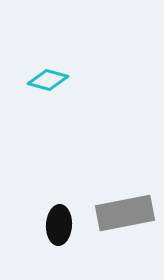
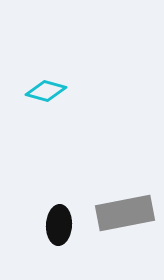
cyan diamond: moved 2 px left, 11 px down
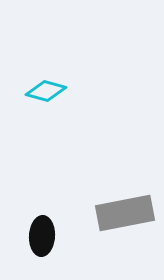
black ellipse: moved 17 px left, 11 px down
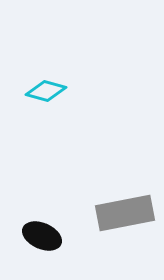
black ellipse: rotated 69 degrees counterclockwise
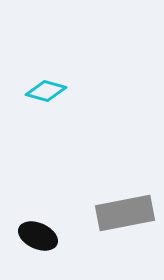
black ellipse: moved 4 px left
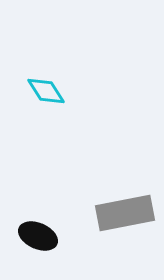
cyan diamond: rotated 42 degrees clockwise
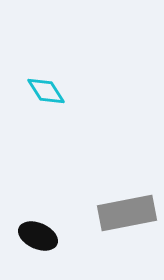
gray rectangle: moved 2 px right
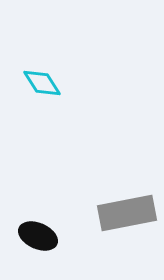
cyan diamond: moved 4 px left, 8 px up
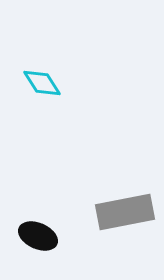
gray rectangle: moved 2 px left, 1 px up
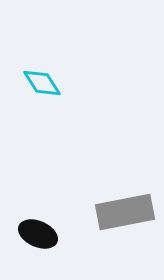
black ellipse: moved 2 px up
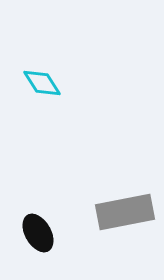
black ellipse: moved 1 px up; rotated 36 degrees clockwise
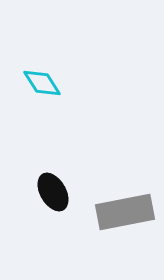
black ellipse: moved 15 px right, 41 px up
